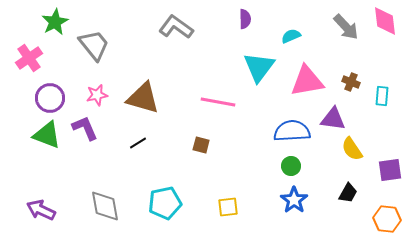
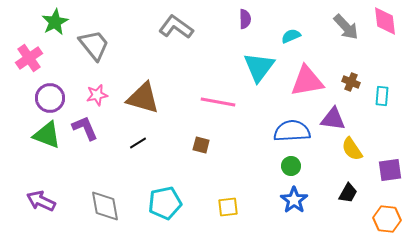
purple arrow: moved 9 px up
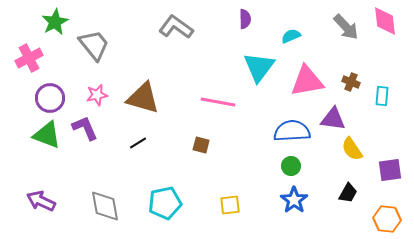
pink cross: rotated 8 degrees clockwise
yellow square: moved 2 px right, 2 px up
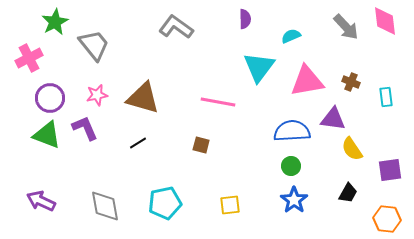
cyan rectangle: moved 4 px right, 1 px down; rotated 12 degrees counterclockwise
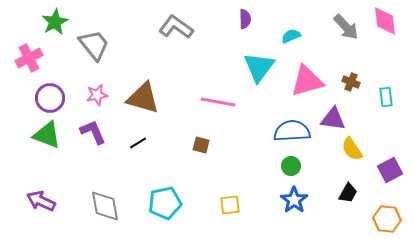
pink triangle: rotated 6 degrees counterclockwise
purple L-shape: moved 8 px right, 4 px down
purple square: rotated 20 degrees counterclockwise
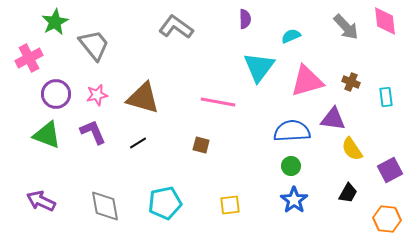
purple circle: moved 6 px right, 4 px up
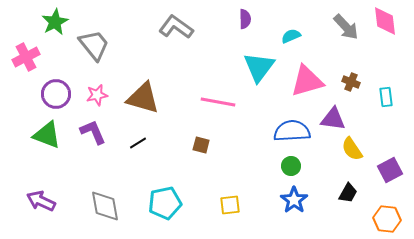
pink cross: moved 3 px left, 1 px up
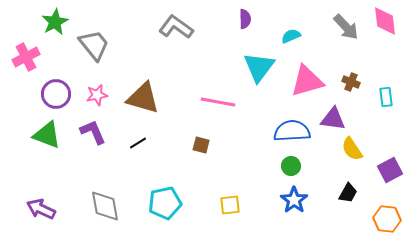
purple arrow: moved 8 px down
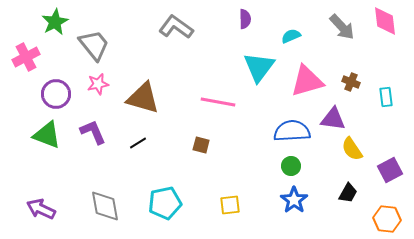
gray arrow: moved 4 px left
pink star: moved 1 px right, 11 px up
